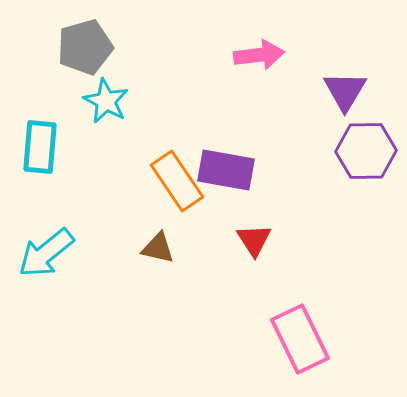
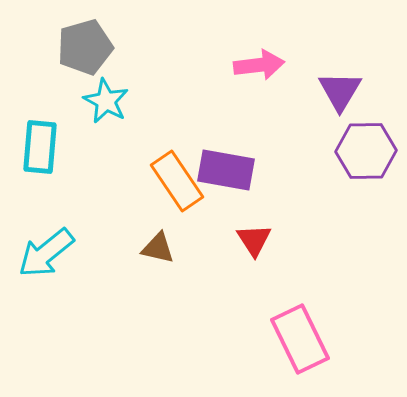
pink arrow: moved 10 px down
purple triangle: moved 5 px left
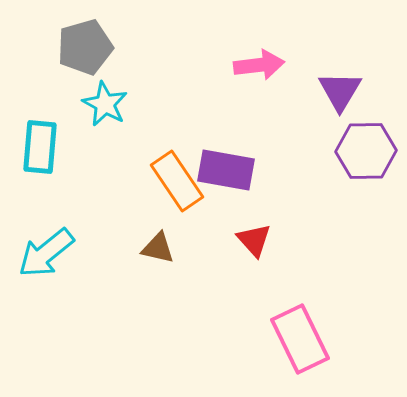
cyan star: moved 1 px left, 3 px down
red triangle: rotated 9 degrees counterclockwise
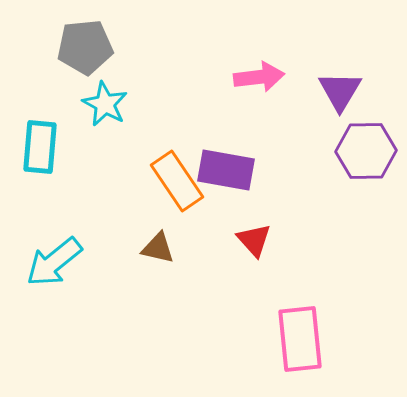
gray pentagon: rotated 10 degrees clockwise
pink arrow: moved 12 px down
cyan arrow: moved 8 px right, 9 px down
pink rectangle: rotated 20 degrees clockwise
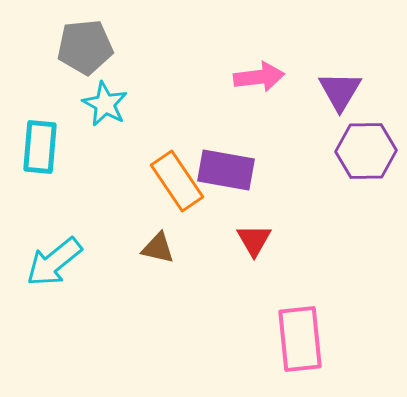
red triangle: rotated 12 degrees clockwise
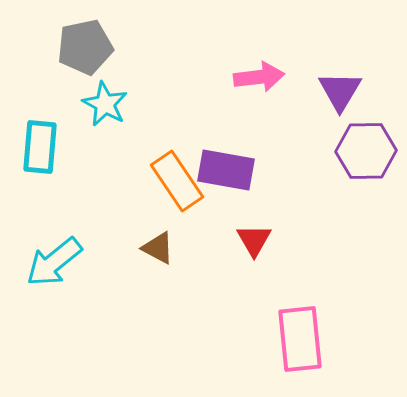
gray pentagon: rotated 6 degrees counterclockwise
brown triangle: rotated 15 degrees clockwise
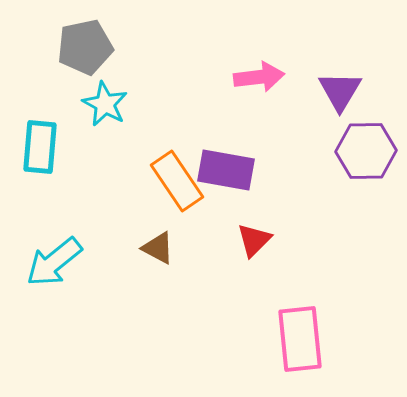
red triangle: rotated 15 degrees clockwise
